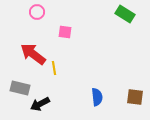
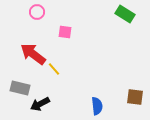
yellow line: moved 1 px down; rotated 32 degrees counterclockwise
blue semicircle: moved 9 px down
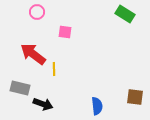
yellow line: rotated 40 degrees clockwise
black arrow: moved 3 px right; rotated 132 degrees counterclockwise
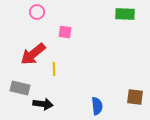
green rectangle: rotated 30 degrees counterclockwise
red arrow: rotated 76 degrees counterclockwise
black arrow: rotated 12 degrees counterclockwise
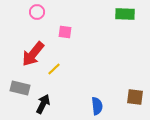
red arrow: rotated 12 degrees counterclockwise
yellow line: rotated 48 degrees clockwise
black arrow: rotated 72 degrees counterclockwise
